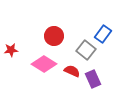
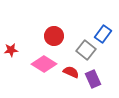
red semicircle: moved 1 px left, 1 px down
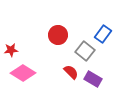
red circle: moved 4 px right, 1 px up
gray square: moved 1 px left, 1 px down
pink diamond: moved 21 px left, 9 px down
red semicircle: rotated 21 degrees clockwise
purple rectangle: rotated 36 degrees counterclockwise
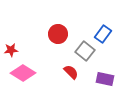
red circle: moved 1 px up
purple rectangle: moved 12 px right; rotated 18 degrees counterclockwise
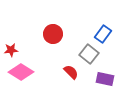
red circle: moved 5 px left
gray square: moved 4 px right, 3 px down
pink diamond: moved 2 px left, 1 px up
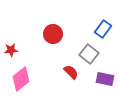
blue rectangle: moved 5 px up
pink diamond: moved 7 px down; rotated 70 degrees counterclockwise
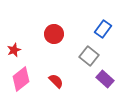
red circle: moved 1 px right
red star: moved 3 px right; rotated 16 degrees counterclockwise
gray square: moved 2 px down
red semicircle: moved 15 px left, 9 px down
purple rectangle: rotated 30 degrees clockwise
